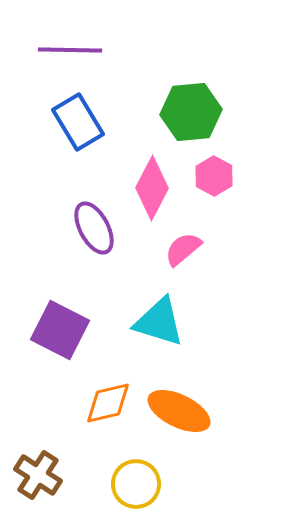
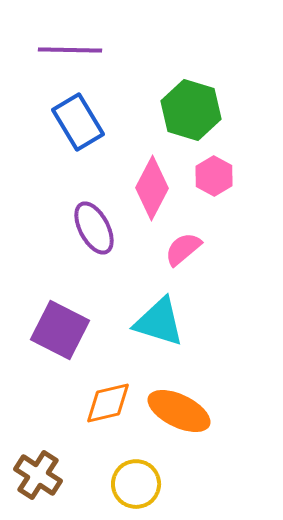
green hexagon: moved 2 px up; rotated 22 degrees clockwise
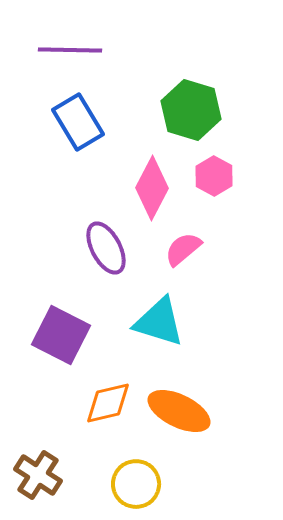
purple ellipse: moved 12 px right, 20 px down
purple square: moved 1 px right, 5 px down
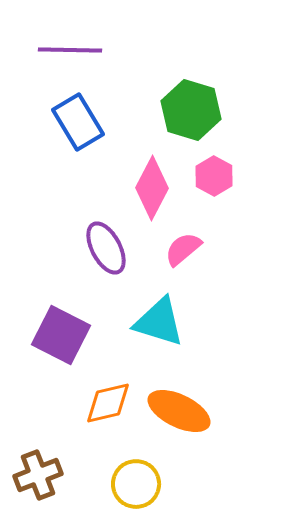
brown cross: rotated 36 degrees clockwise
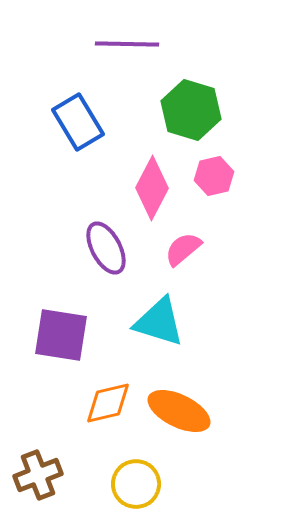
purple line: moved 57 px right, 6 px up
pink hexagon: rotated 18 degrees clockwise
purple square: rotated 18 degrees counterclockwise
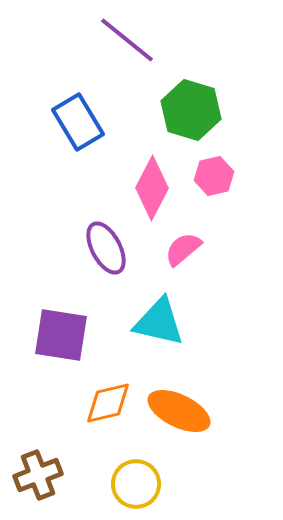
purple line: moved 4 px up; rotated 38 degrees clockwise
cyan triangle: rotated 4 degrees counterclockwise
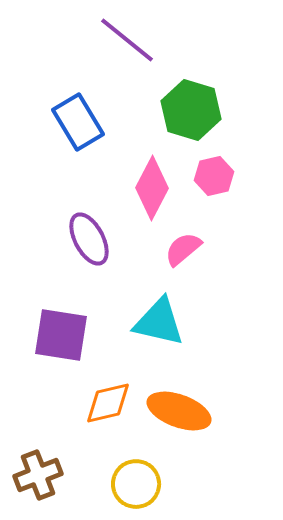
purple ellipse: moved 17 px left, 9 px up
orange ellipse: rotated 6 degrees counterclockwise
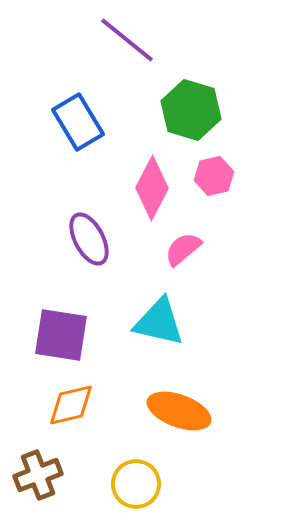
orange diamond: moved 37 px left, 2 px down
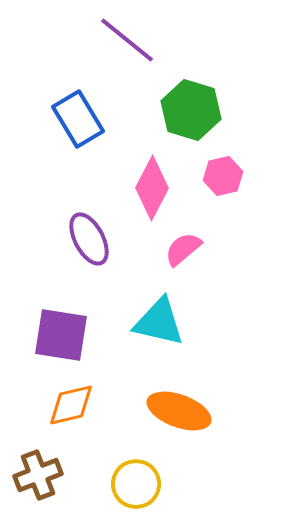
blue rectangle: moved 3 px up
pink hexagon: moved 9 px right
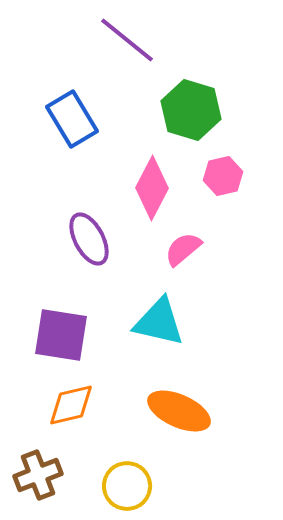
blue rectangle: moved 6 px left
orange ellipse: rotated 4 degrees clockwise
yellow circle: moved 9 px left, 2 px down
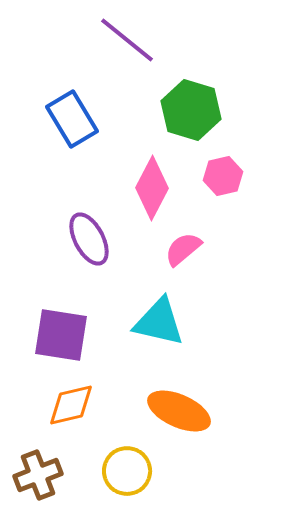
yellow circle: moved 15 px up
